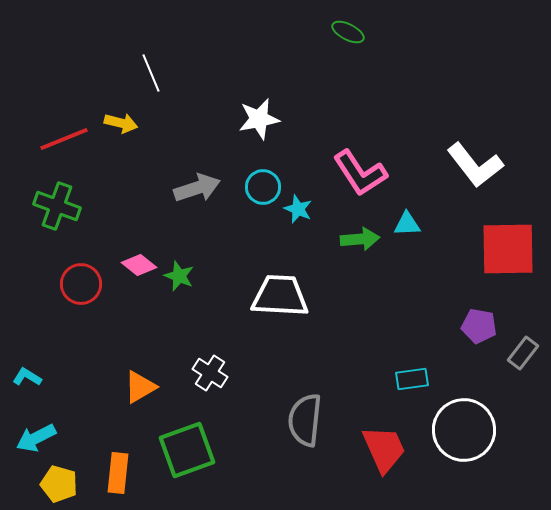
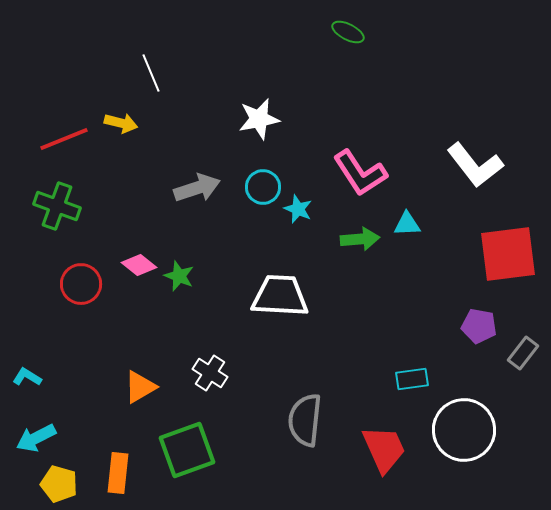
red square: moved 5 px down; rotated 6 degrees counterclockwise
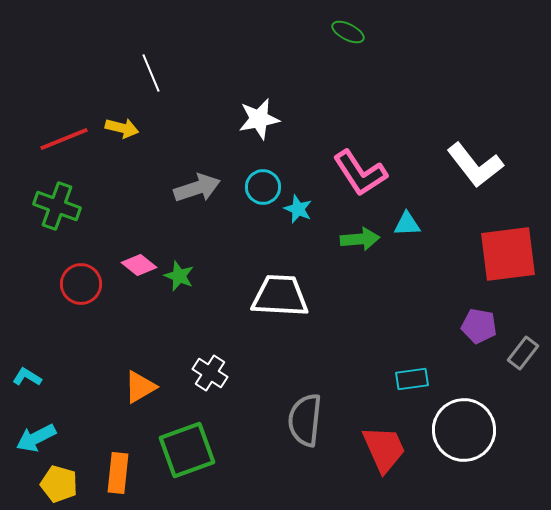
yellow arrow: moved 1 px right, 5 px down
